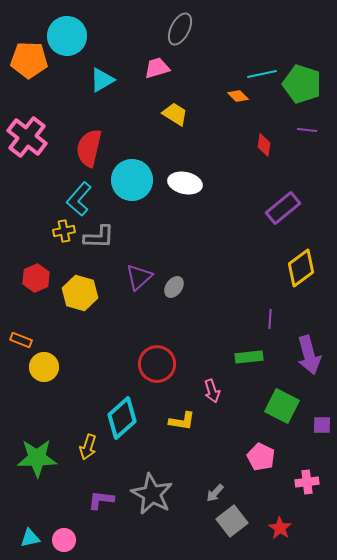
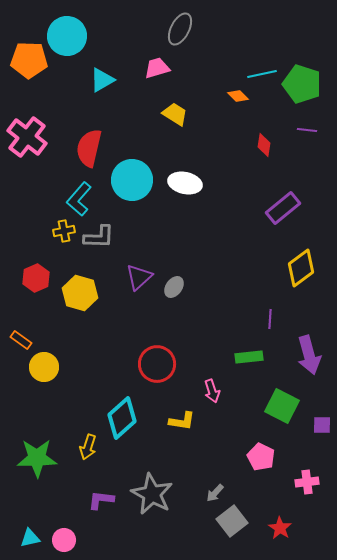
orange rectangle at (21, 340): rotated 15 degrees clockwise
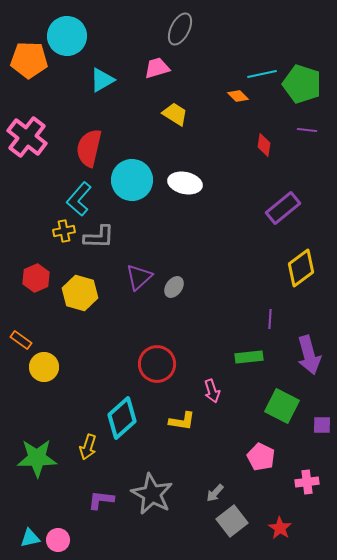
pink circle at (64, 540): moved 6 px left
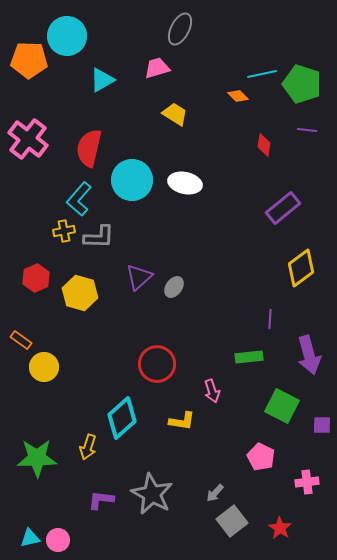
pink cross at (27, 137): moved 1 px right, 2 px down
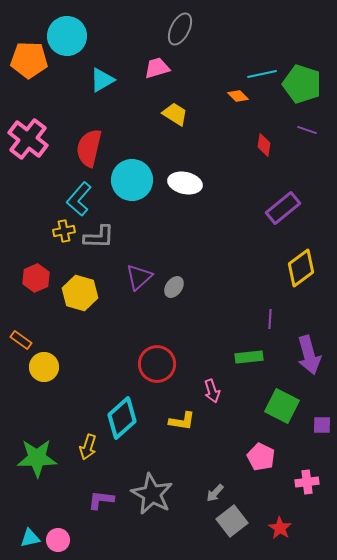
purple line at (307, 130): rotated 12 degrees clockwise
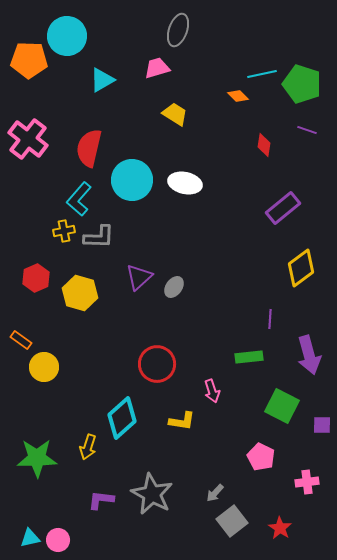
gray ellipse at (180, 29): moved 2 px left, 1 px down; rotated 8 degrees counterclockwise
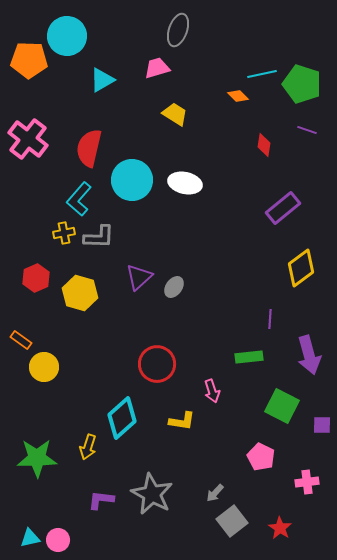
yellow cross at (64, 231): moved 2 px down
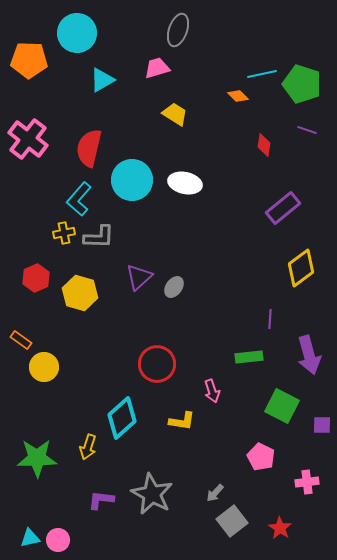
cyan circle at (67, 36): moved 10 px right, 3 px up
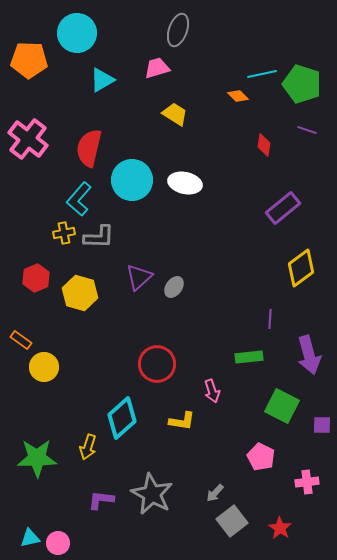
pink circle at (58, 540): moved 3 px down
